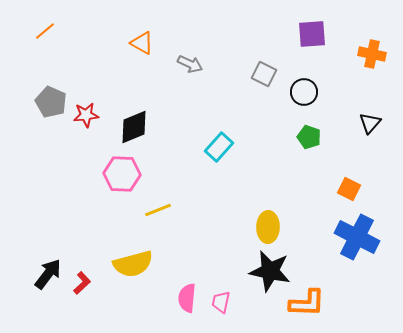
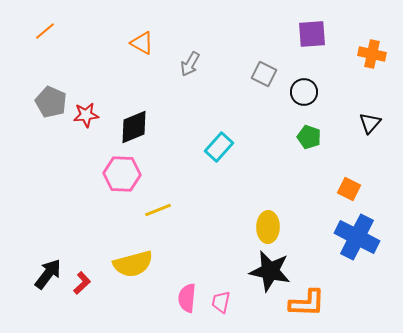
gray arrow: rotated 95 degrees clockwise
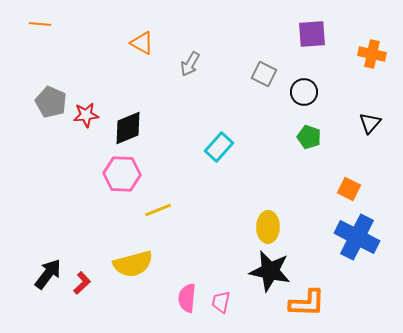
orange line: moved 5 px left, 7 px up; rotated 45 degrees clockwise
black diamond: moved 6 px left, 1 px down
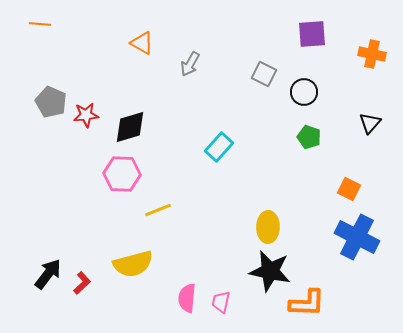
black diamond: moved 2 px right, 1 px up; rotated 6 degrees clockwise
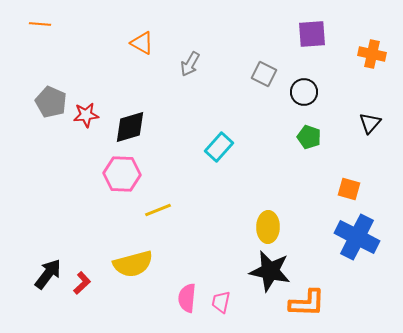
orange square: rotated 10 degrees counterclockwise
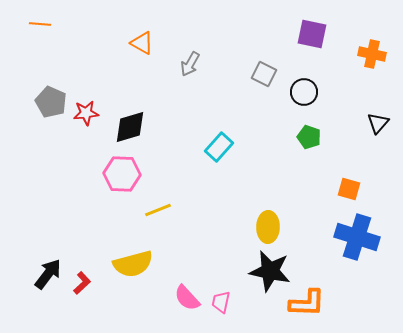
purple square: rotated 16 degrees clockwise
red star: moved 2 px up
black triangle: moved 8 px right
blue cross: rotated 9 degrees counterclockwise
pink semicircle: rotated 48 degrees counterclockwise
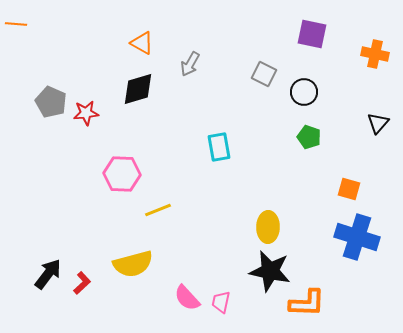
orange line: moved 24 px left
orange cross: moved 3 px right
black diamond: moved 8 px right, 38 px up
cyan rectangle: rotated 52 degrees counterclockwise
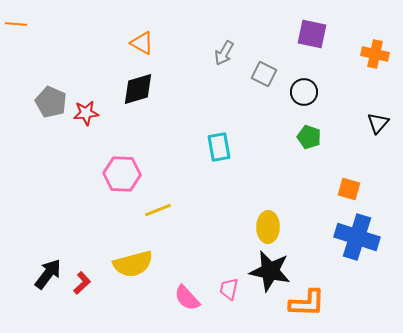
gray arrow: moved 34 px right, 11 px up
pink trapezoid: moved 8 px right, 13 px up
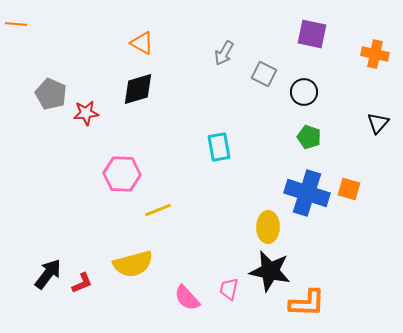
gray pentagon: moved 8 px up
blue cross: moved 50 px left, 44 px up
red L-shape: rotated 20 degrees clockwise
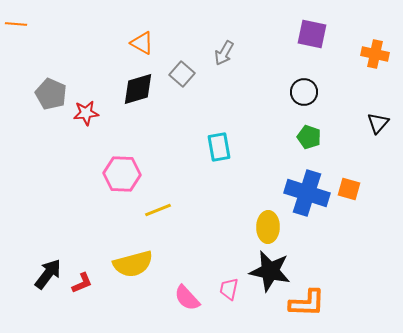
gray square: moved 82 px left; rotated 15 degrees clockwise
